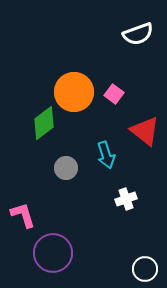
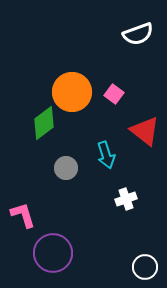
orange circle: moved 2 px left
white circle: moved 2 px up
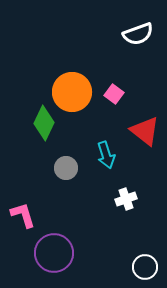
green diamond: rotated 28 degrees counterclockwise
purple circle: moved 1 px right
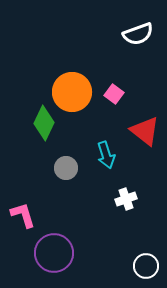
white circle: moved 1 px right, 1 px up
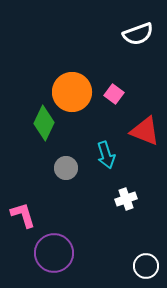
red triangle: rotated 16 degrees counterclockwise
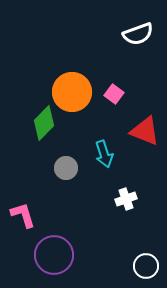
green diamond: rotated 20 degrees clockwise
cyan arrow: moved 2 px left, 1 px up
purple circle: moved 2 px down
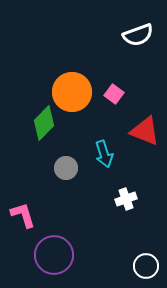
white semicircle: moved 1 px down
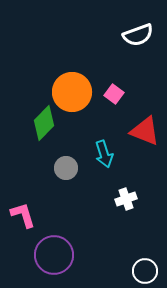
white circle: moved 1 px left, 5 px down
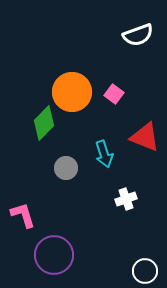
red triangle: moved 6 px down
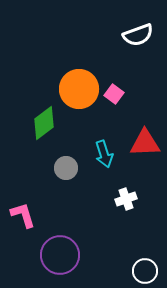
orange circle: moved 7 px right, 3 px up
green diamond: rotated 8 degrees clockwise
red triangle: moved 6 px down; rotated 24 degrees counterclockwise
purple circle: moved 6 px right
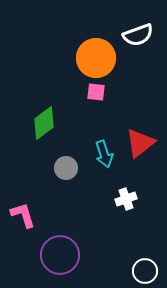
orange circle: moved 17 px right, 31 px up
pink square: moved 18 px left, 2 px up; rotated 30 degrees counterclockwise
red triangle: moved 5 px left; rotated 36 degrees counterclockwise
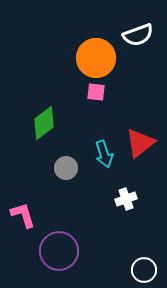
purple circle: moved 1 px left, 4 px up
white circle: moved 1 px left, 1 px up
